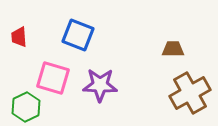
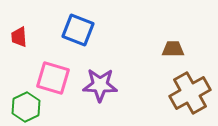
blue square: moved 5 px up
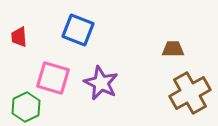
purple star: moved 1 px right, 2 px up; rotated 24 degrees clockwise
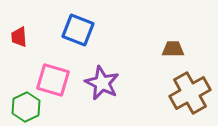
pink square: moved 2 px down
purple star: moved 1 px right
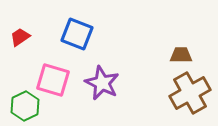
blue square: moved 1 px left, 4 px down
red trapezoid: moved 1 px right; rotated 60 degrees clockwise
brown trapezoid: moved 8 px right, 6 px down
green hexagon: moved 1 px left, 1 px up
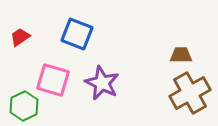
green hexagon: moved 1 px left
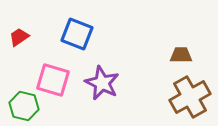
red trapezoid: moved 1 px left
brown cross: moved 4 px down
green hexagon: rotated 20 degrees counterclockwise
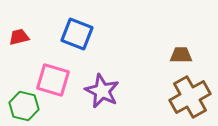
red trapezoid: rotated 20 degrees clockwise
purple star: moved 8 px down
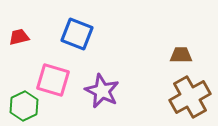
green hexagon: rotated 20 degrees clockwise
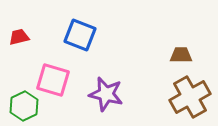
blue square: moved 3 px right, 1 px down
purple star: moved 4 px right, 3 px down; rotated 12 degrees counterclockwise
